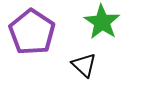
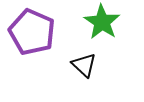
purple pentagon: rotated 9 degrees counterclockwise
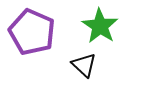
green star: moved 2 px left, 4 px down
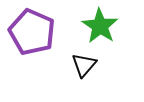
black triangle: rotated 28 degrees clockwise
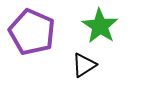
black triangle: rotated 16 degrees clockwise
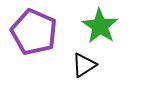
purple pentagon: moved 2 px right
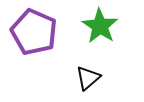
black triangle: moved 4 px right, 13 px down; rotated 8 degrees counterclockwise
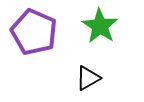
black triangle: rotated 12 degrees clockwise
